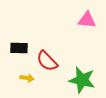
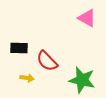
pink triangle: moved 2 px up; rotated 24 degrees clockwise
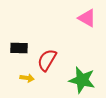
red semicircle: moved 1 px up; rotated 75 degrees clockwise
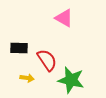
pink triangle: moved 23 px left
red semicircle: rotated 115 degrees clockwise
green star: moved 11 px left
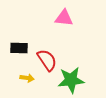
pink triangle: rotated 24 degrees counterclockwise
green star: rotated 20 degrees counterclockwise
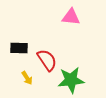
pink triangle: moved 7 px right, 1 px up
yellow arrow: rotated 48 degrees clockwise
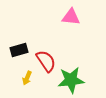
black rectangle: moved 2 px down; rotated 18 degrees counterclockwise
red semicircle: moved 1 px left, 1 px down
yellow arrow: rotated 56 degrees clockwise
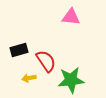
yellow arrow: moved 2 px right; rotated 56 degrees clockwise
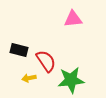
pink triangle: moved 2 px right, 2 px down; rotated 12 degrees counterclockwise
black rectangle: rotated 30 degrees clockwise
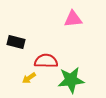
black rectangle: moved 3 px left, 8 px up
red semicircle: rotated 55 degrees counterclockwise
yellow arrow: rotated 24 degrees counterclockwise
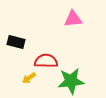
green star: moved 1 px down
